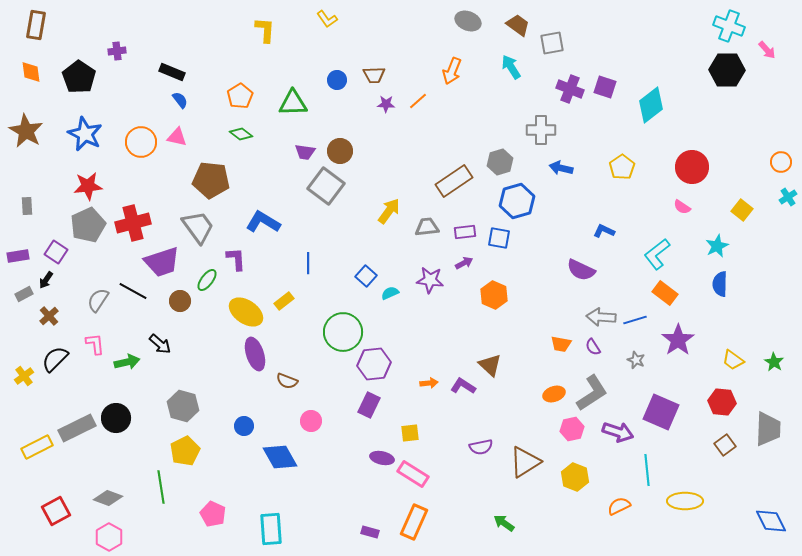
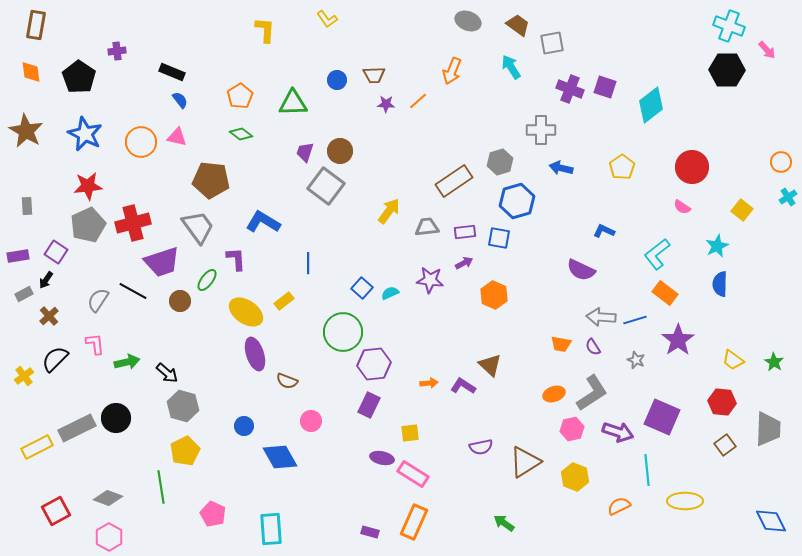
purple trapezoid at (305, 152): rotated 100 degrees clockwise
blue square at (366, 276): moved 4 px left, 12 px down
black arrow at (160, 344): moved 7 px right, 29 px down
purple square at (661, 412): moved 1 px right, 5 px down
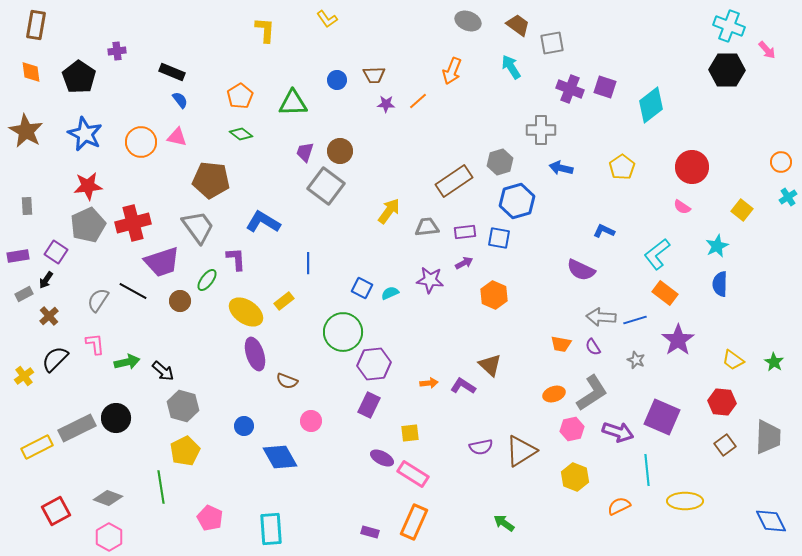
blue square at (362, 288): rotated 15 degrees counterclockwise
black arrow at (167, 373): moved 4 px left, 2 px up
gray trapezoid at (768, 429): moved 8 px down
purple ellipse at (382, 458): rotated 15 degrees clockwise
brown triangle at (525, 462): moved 4 px left, 11 px up
pink pentagon at (213, 514): moved 3 px left, 4 px down
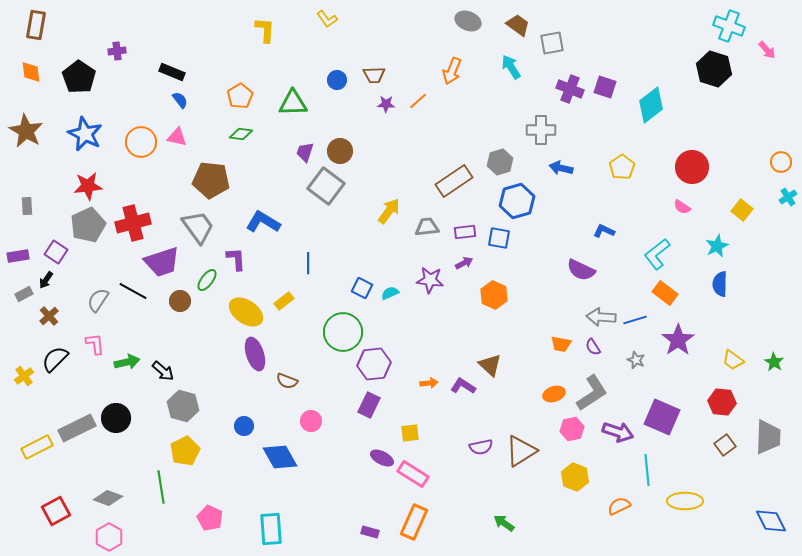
black hexagon at (727, 70): moved 13 px left, 1 px up; rotated 16 degrees clockwise
green diamond at (241, 134): rotated 30 degrees counterclockwise
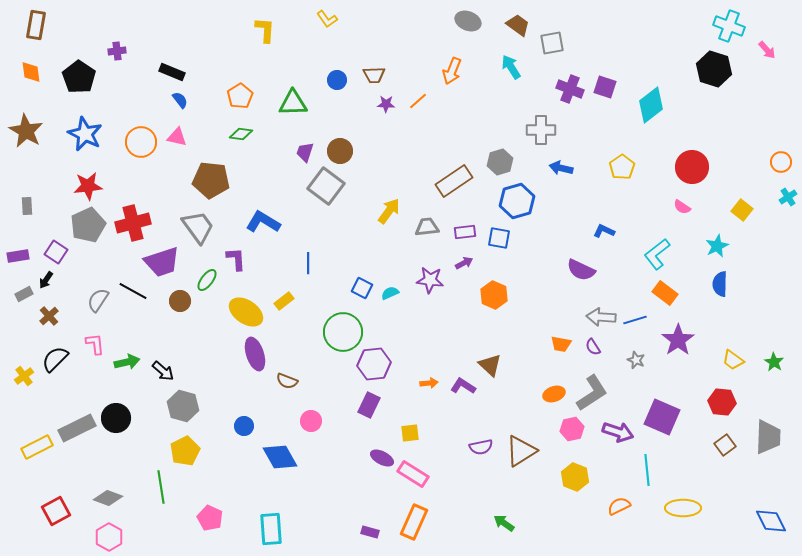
yellow ellipse at (685, 501): moved 2 px left, 7 px down
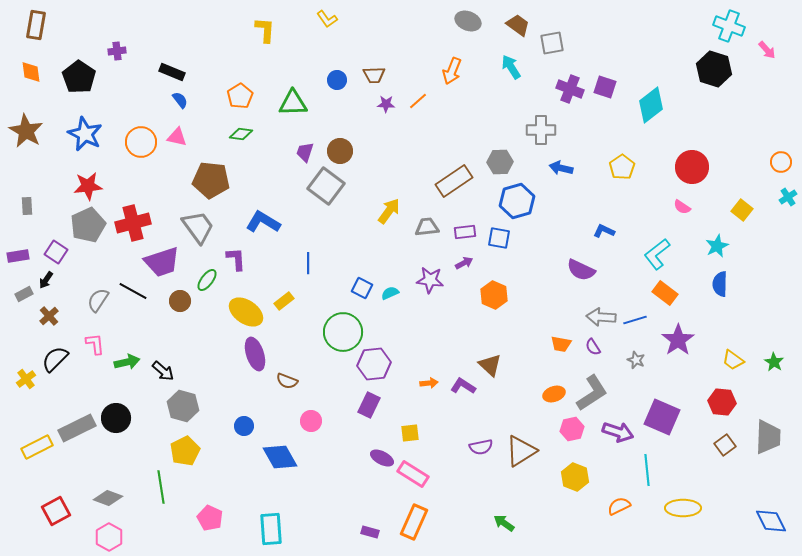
gray hexagon at (500, 162): rotated 15 degrees clockwise
yellow cross at (24, 376): moved 2 px right, 3 px down
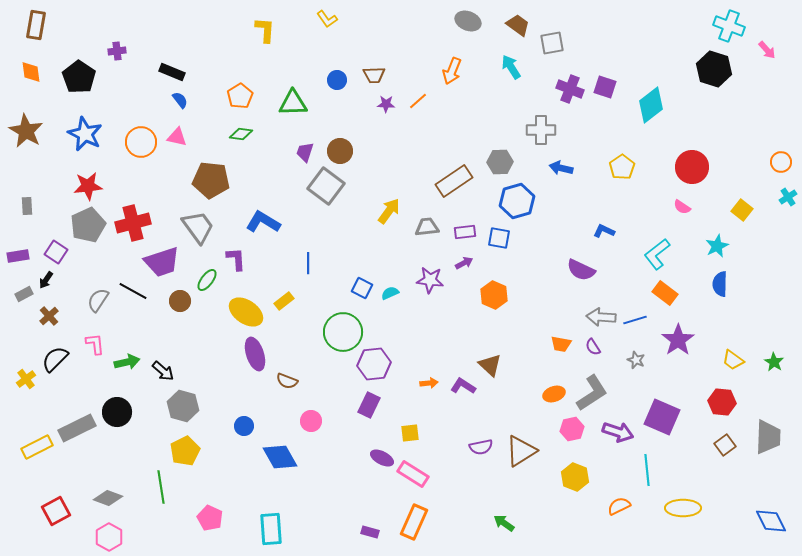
black circle at (116, 418): moved 1 px right, 6 px up
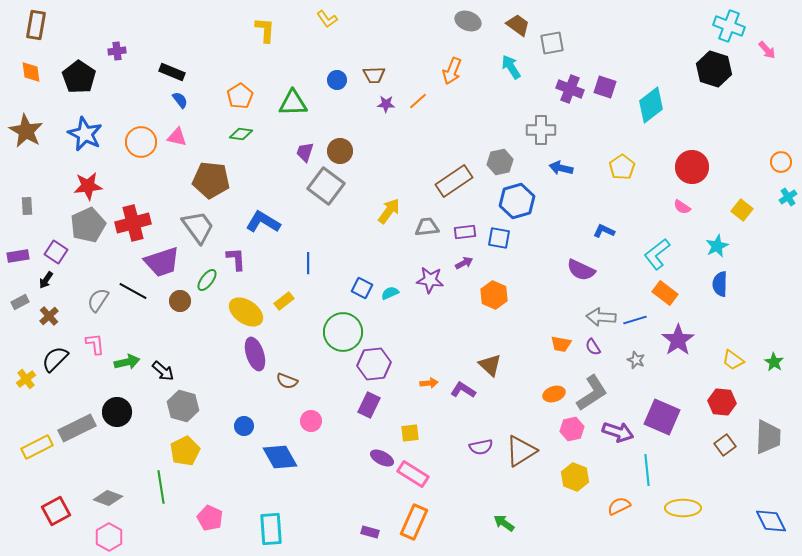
gray hexagon at (500, 162): rotated 10 degrees counterclockwise
gray rectangle at (24, 294): moved 4 px left, 8 px down
purple L-shape at (463, 386): moved 4 px down
